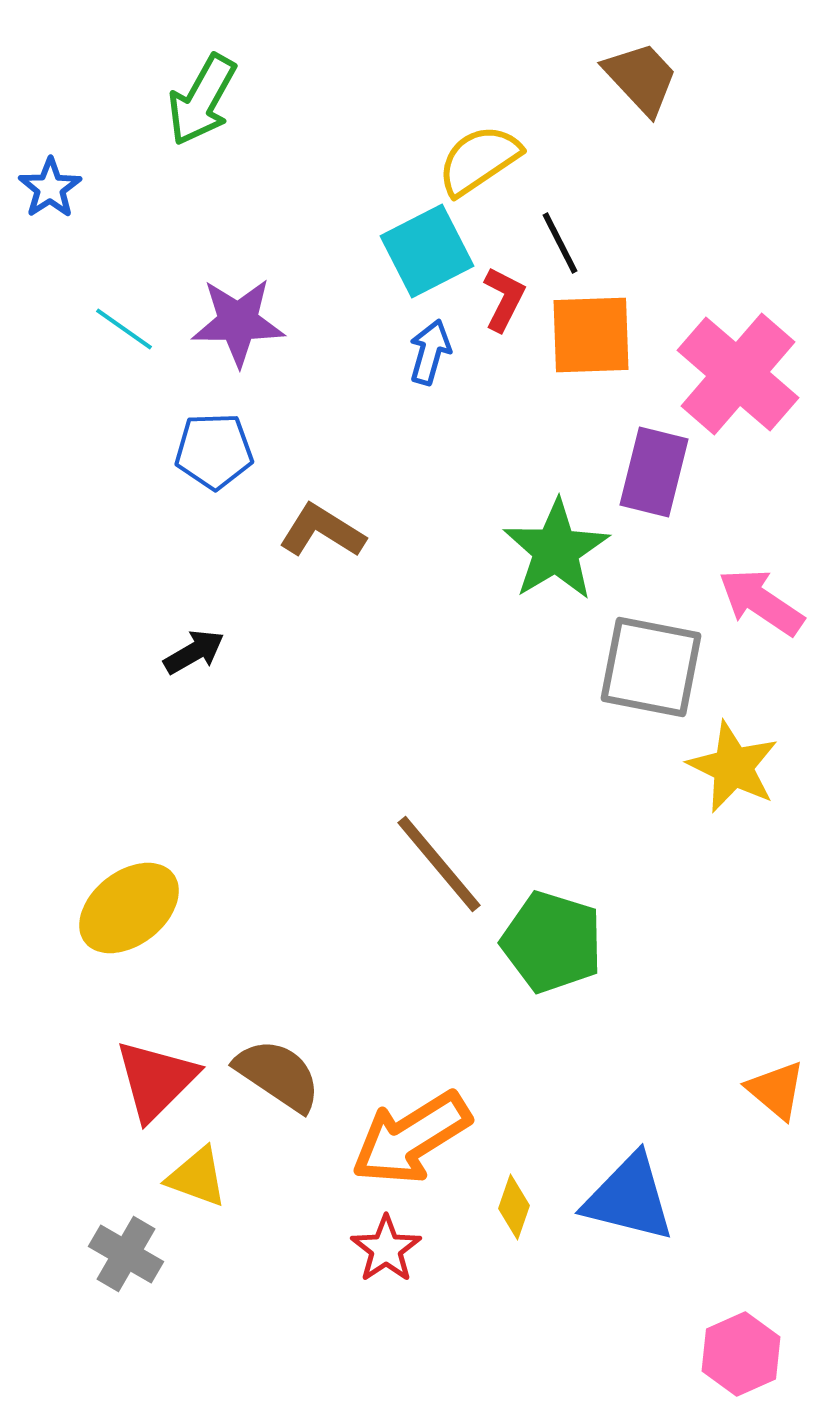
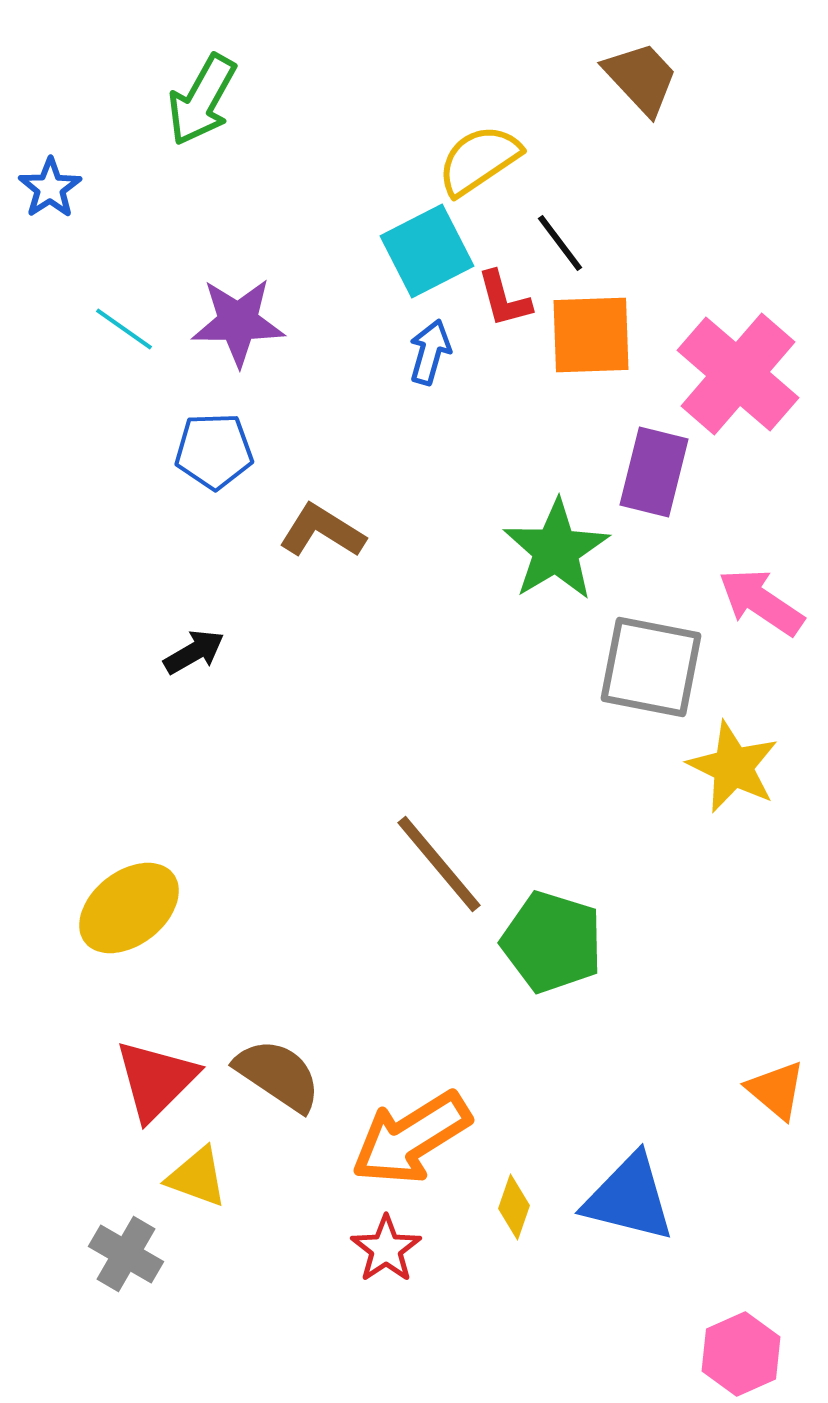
black line: rotated 10 degrees counterclockwise
red L-shape: rotated 138 degrees clockwise
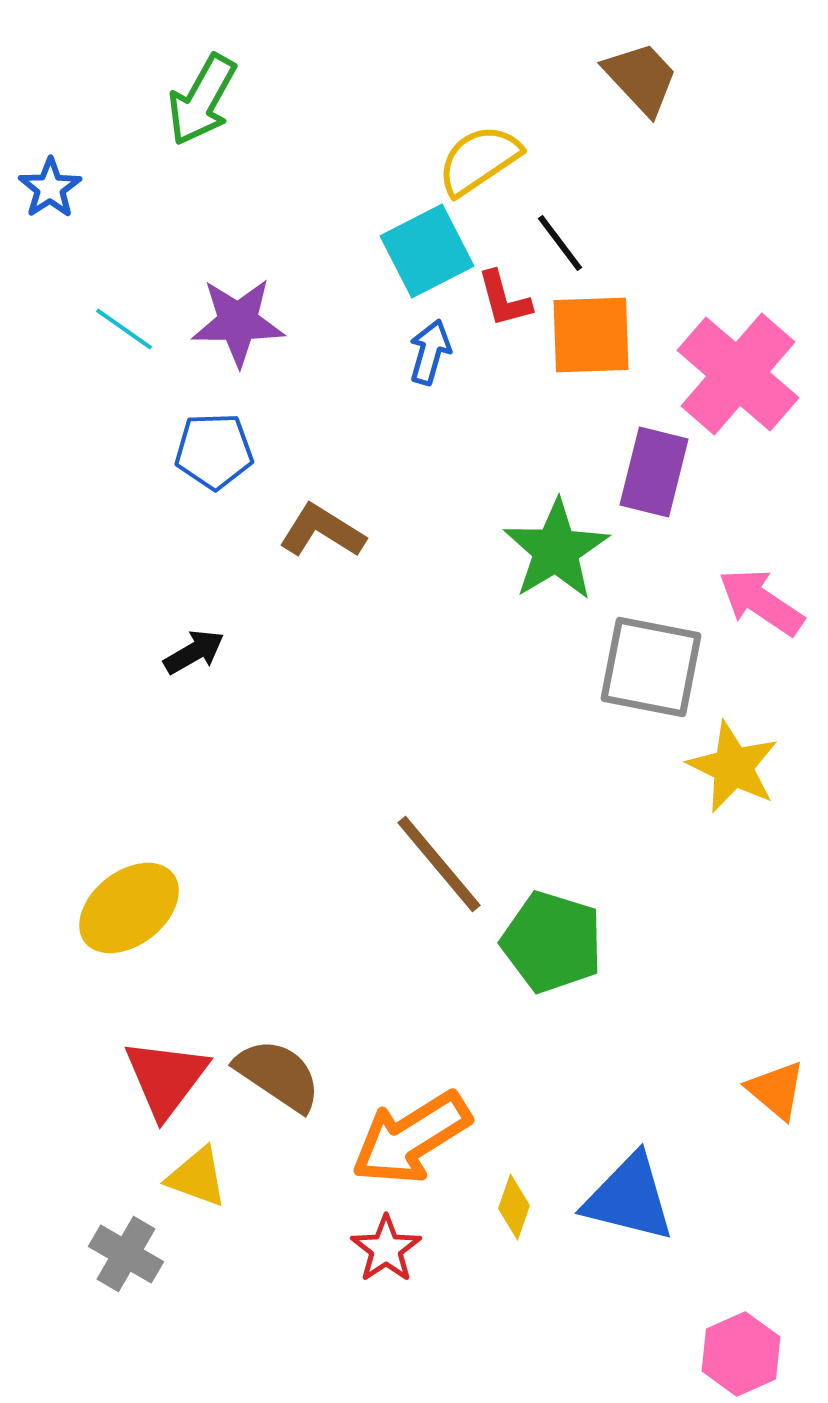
red triangle: moved 10 px right, 2 px up; rotated 8 degrees counterclockwise
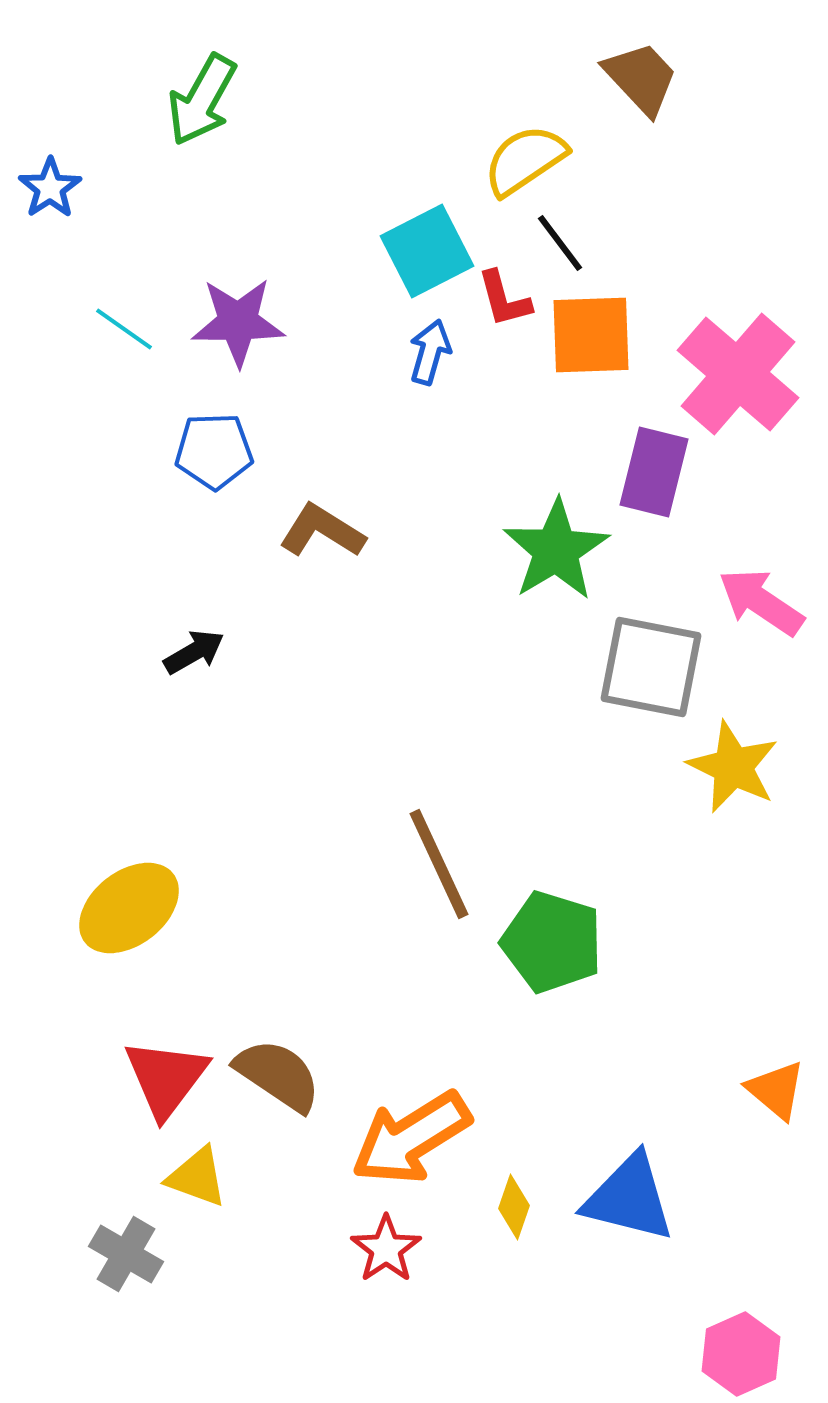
yellow semicircle: moved 46 px right
brown line: rotated 15 degrees clockwise
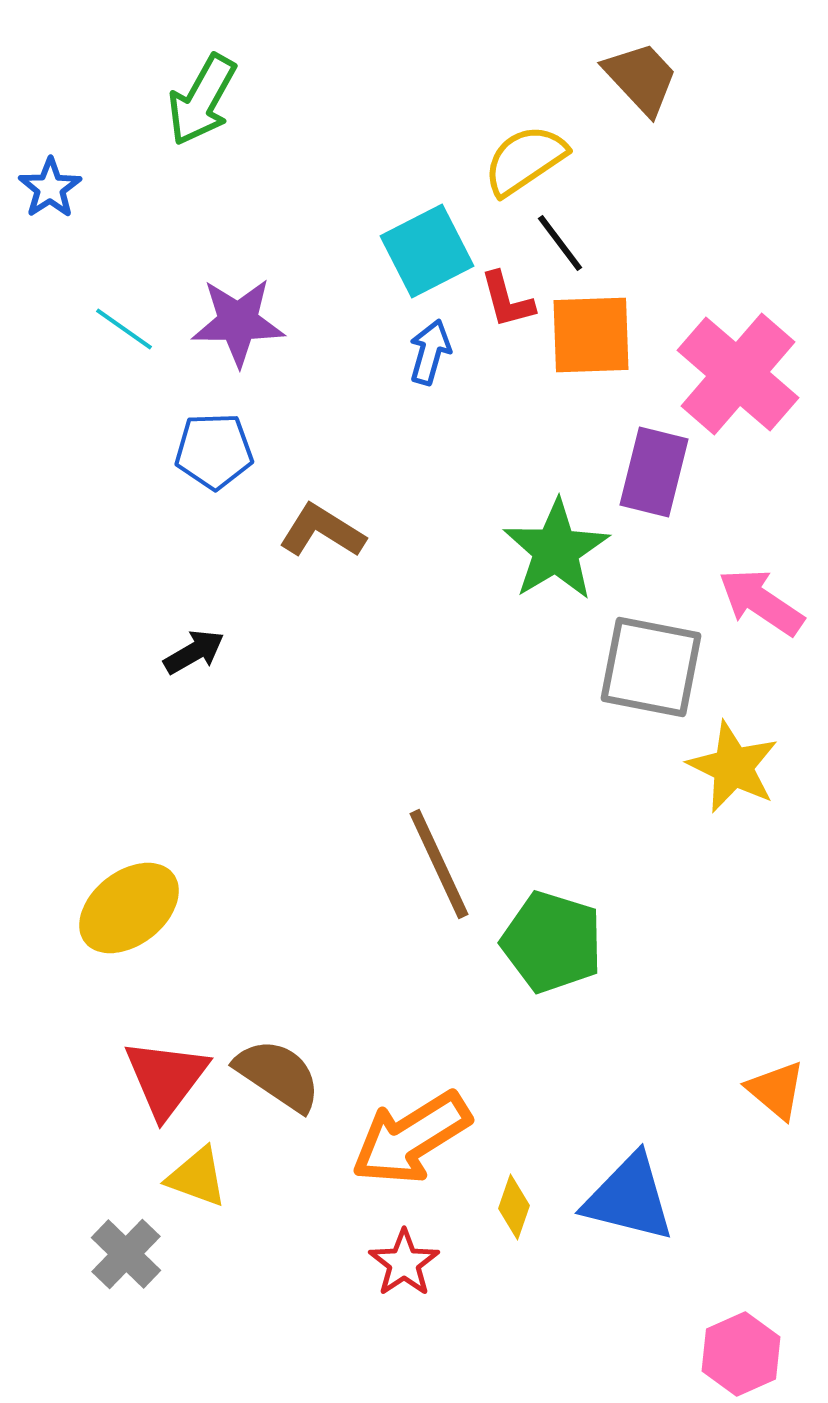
red L-shape: moved 3 px right, 1 px down
red star: moved 18 px right, 14 px down
gray cross: rotated 14 degrees clockwise
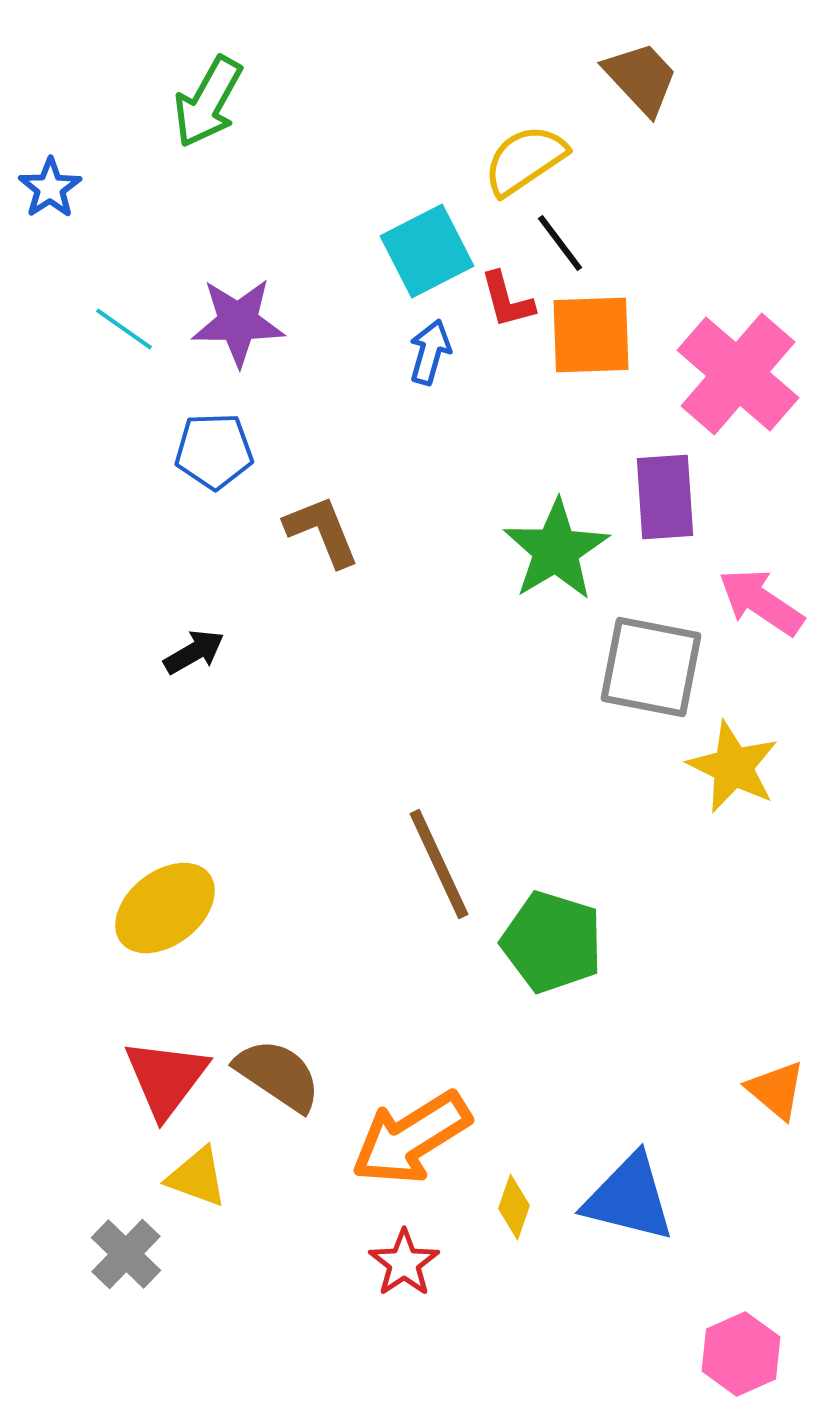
green arrow: moved 6 px right, 2 px down
purple rectangle: moved 11 px right, 25 px down; rotated 18 degrees counterclockwise
brown L-shape: rotated 36 degrees clockwise
yellow ellipse: moved 36 px right
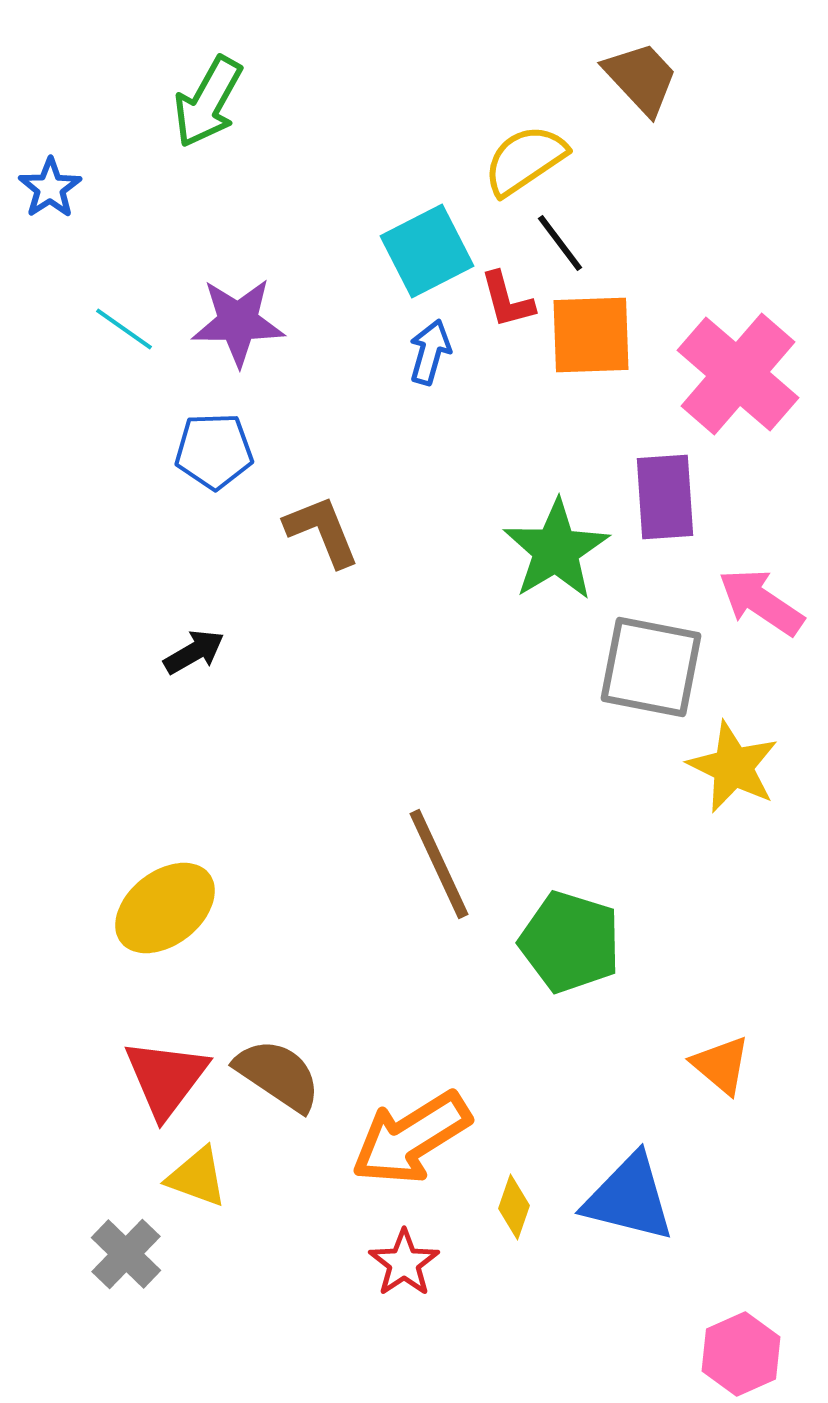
green pentagon: moved 18 px right
orange triangle: moved 55 px left, 25 px up
